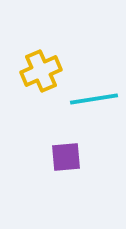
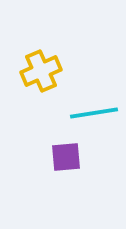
cyan line: moved 14 px down
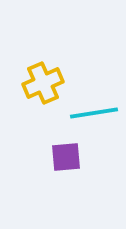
yellow cross: moved 2 px right, 12 px down
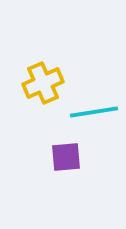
cyan line: moved 1 px up
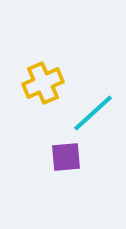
cyan line: moved 1 px left, 1 px down; rotated 33 degrees counterclockwise
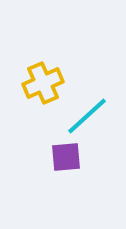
cyan line: moved 6 px left, 3 px down
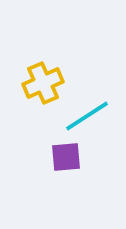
cyan line: rotated 9 degrees clockwise
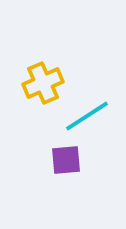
purple square: moved 3 px down
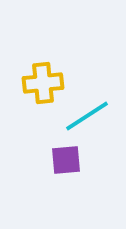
yellow cross: rotated 18 degrees clockwise
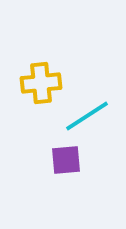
yellow cross: moved 2 px left
